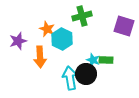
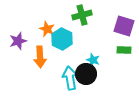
green cross: moved 1 px up
green rectangle: moved 18 px right, 10 px up
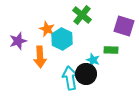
green cross: rotated 36 degrees counterclockwise
green rectangle: moved 13 px left
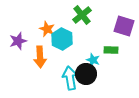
green cross: rotated 12 degrees clockwise
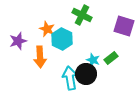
green cross: rotated 24 degrees counterclockwise
green rectangle: moved 8 px down; rotated 40 degrees counterclockwise
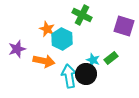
purple star: moved 1 px left, 8 px down
orange arrow: moved 4 px right, 4 px down; rotated 75 degrees counterclockwise
cyan arrow: moved 1 px left, 2 px up
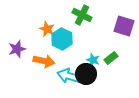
cyan arrow: rotated 65 degrees counterclockwise
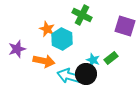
purple square: moved 1 px right
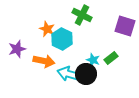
cyan arrow: moved 2 px up
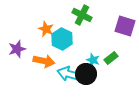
orange star: moved 1 px left
